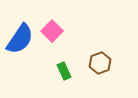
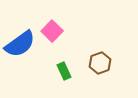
blue semicircle: moved 5 px down; rotated 20 degrees clockwise
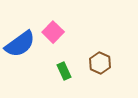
pink square: moved 1 px right, 1 px down
brown hexagon: rotated 15 degrees counterclockwise
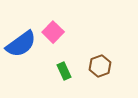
blue semicircle: moved 1 px right
brown hexagon: moved 3 px down; rotated 15 degrees clockwise
